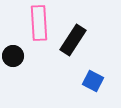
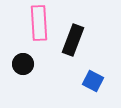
black rectangle: rotated 12 degrees counterclockwise
black circle: moved 10 px right, 8 px down
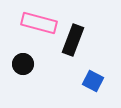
pink rectangle: rotated 72 degrees counterclockwise
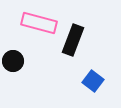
black circle: moved 10 px left, 3 px up
blue square: rotated 10 degrees clockwise
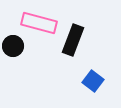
black circle: moved 15 px up
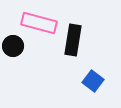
black rectangle: rotated 12 degrees counterclockwise
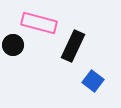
black rectangle: moved 6 px down; rotated 16 degrees clockwise
black circle: moved 1 px up
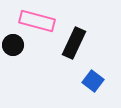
pink rectangle: moved 2 px left, 2 px up
black rectangle: moved 1 px right, 3 px up
